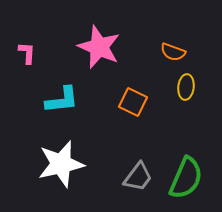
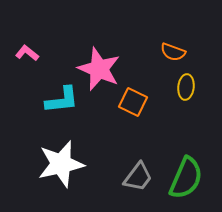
pink star: moved 22 px down
pink L-shape: rotated 55 degrees counterclockwise
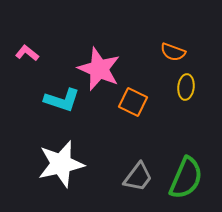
cyan L-shape: rotated 24 degrees clockwise
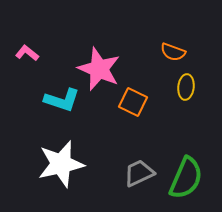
gray trapezoid: moved 1 px right, 4 px up; rotated 152 degrees counterclockwise
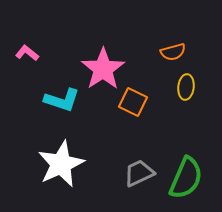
orange semicircle: rotated 35 degrees counterclockwise
pink star: moved 4 px right; rotated 15 degrees clockwise
white star: rotated 12 degrees counterclockwise
